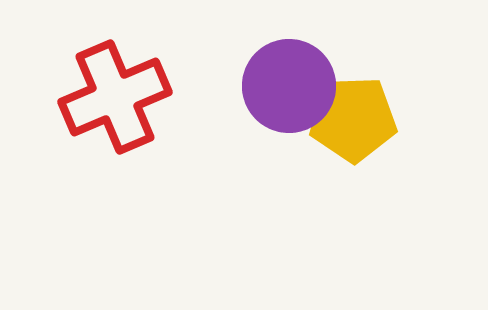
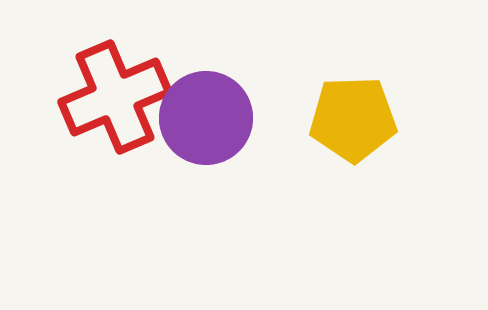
purple circle: moved 83 px left, 32 px down
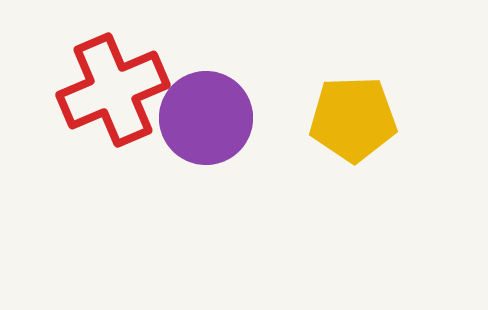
red cross: moved 2 px left, 7 px up
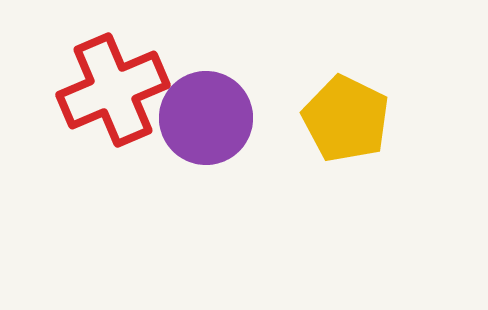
yellow pentagon: moved 7 px left; rotated 28 degrees clockwise
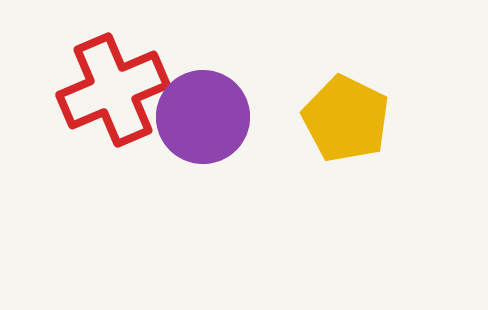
purple circle: moved 3 px left, 1 px up
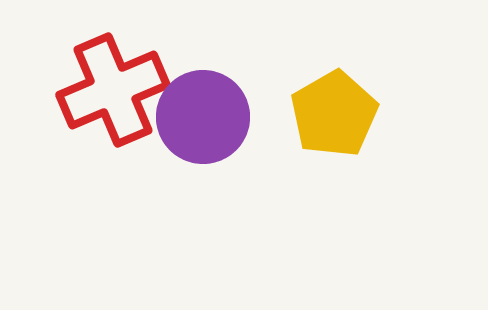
yellow pentagon: moved 12 px left, 5 px up; rotated 16 degrees clockwise
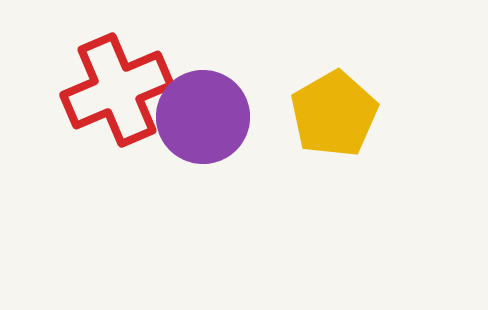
red cross: moved 4 px right
